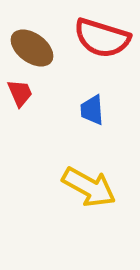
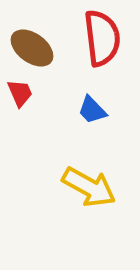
red semicircle: rotated 114 degrees counterclockwise
blue trapezoid: rotated 40 degrees counterclockwise
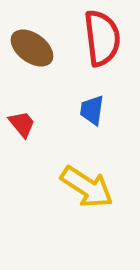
red trapezoid: moved 2 px right, 31 px down; rotated 16 degrees counterclockwise
blue trapezoid: rotated 52 degrees clockwise
yellow arrow: moved 2 px left; rotated 4 degrees clockwise
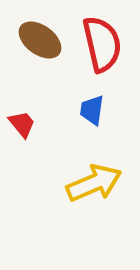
red semicircle: moved 6 px down; rotated 6 degrees counterclockwise
brown ellipse: moved 8 px right, 8 px up
yellow arrow: moved 7 px right, 4 px up; rotated 56 degrees counterclockwise
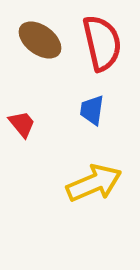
red semicircle: moved 1 px up
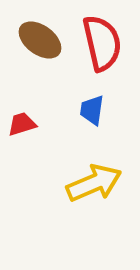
red trapezoid: rotated 68 degrees counterclockwise
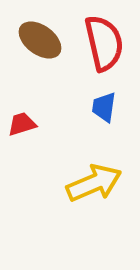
red semicircle: moved 2 px right
blue trapezoid: moved 12 px right, 3 px up
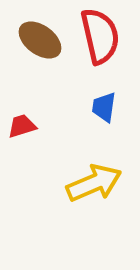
red semicircle: moved 4 px left, 7 px up
red trapezoid: moved 2 px down
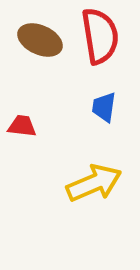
red semicircle: rotated 4 degrees clockwise
brown ellipse: rotated 12 degrees counterclockwise
red trapezoid: rotated 24 degrees clockwise
